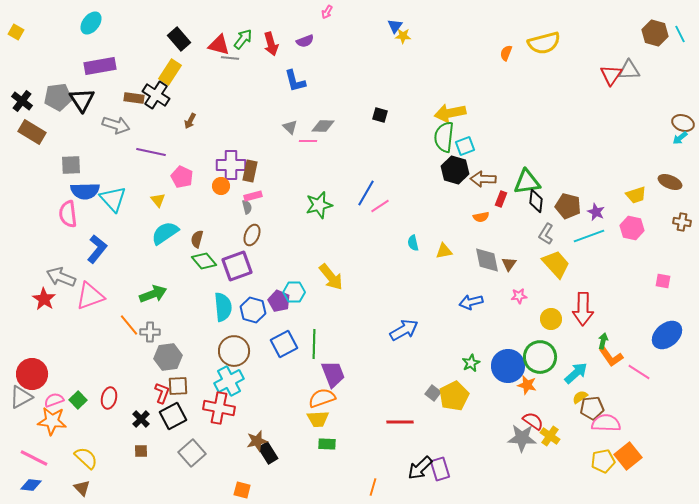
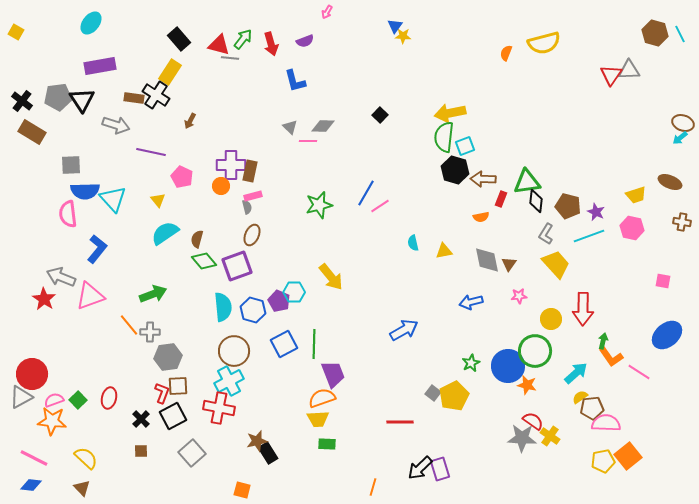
black square at (380, 115): rotated 28 degrees clockwise
green circle at (540, 357): moved 5 px left, 6 px up
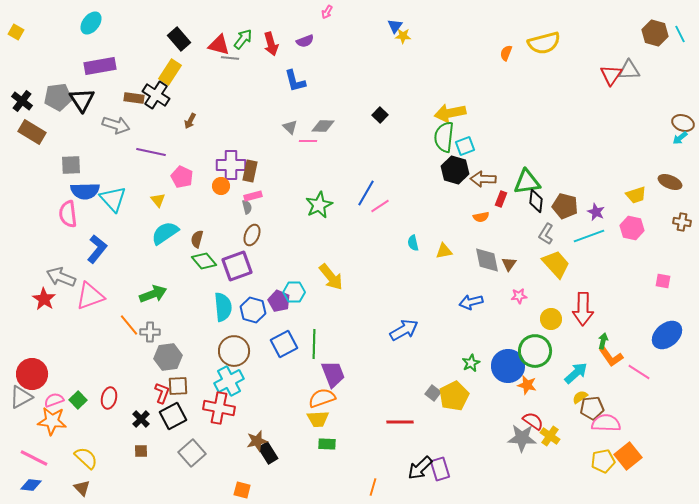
green star at (319, 205): rotated 12 degrees counterclockwise
brown pentagon at (568, 206): moved 3 px left
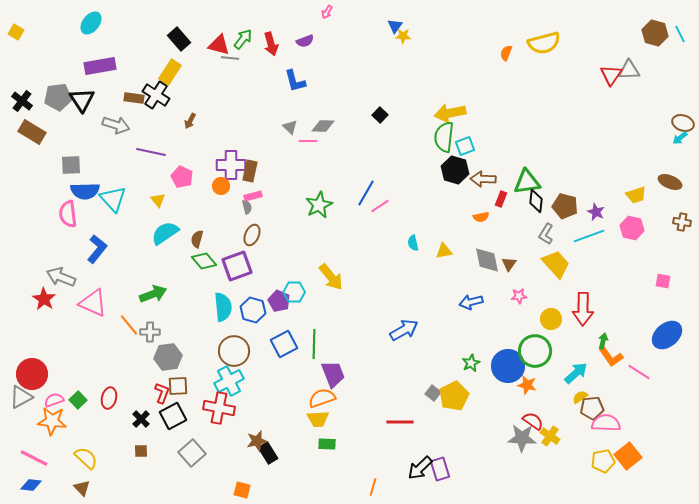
pink triangle at (90, 296): moved 3 px right, 7 px down; rotated 44 degrees clockwise
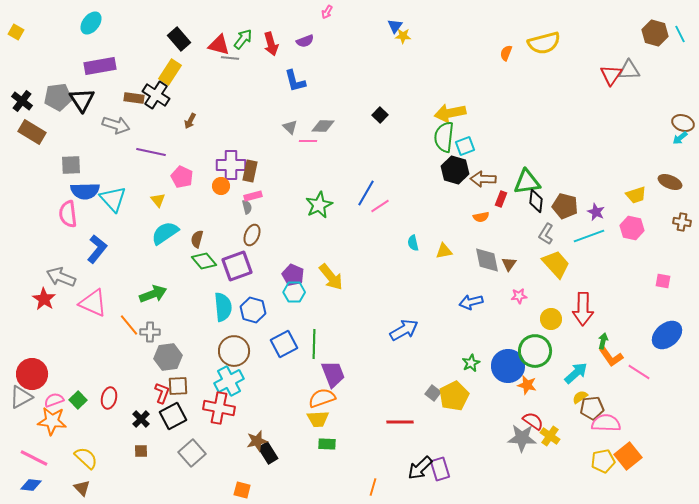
purple pentagon at (279, 301): moved 14 px right, 26 px up
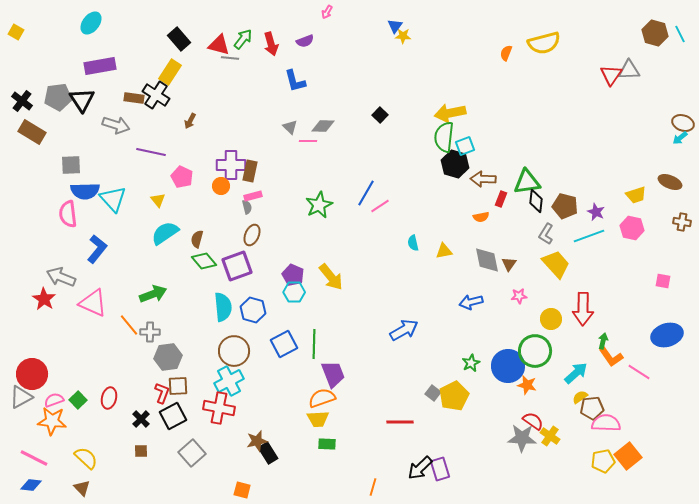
black hexagon at (455, 170): moved 6 px up
blue ellipse at (667, 335): rotated 24 degrees clockwise
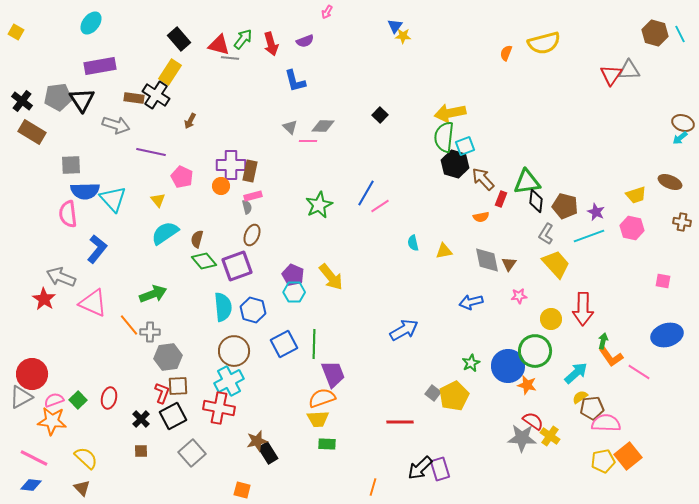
brown arrow at (483, 179): rotated 45 degrees clockwise
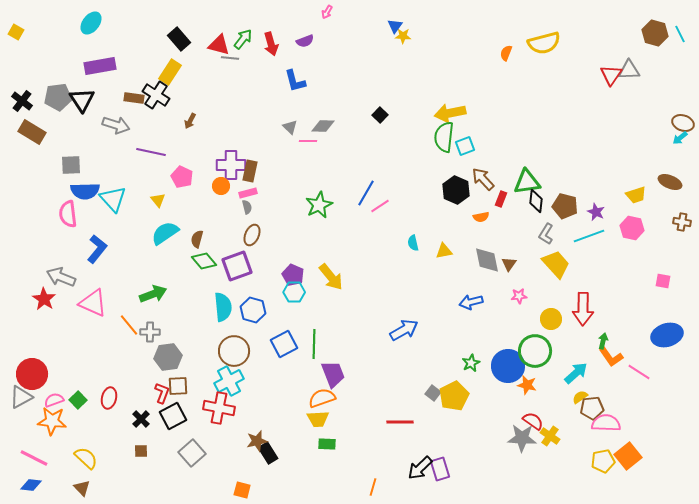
black hexagon at (455, 164): moved 1 px right, 26 px down; rotated 8 degrees clockwise
pink rectangle at (253, 196): moved 5 px left, 3 px up
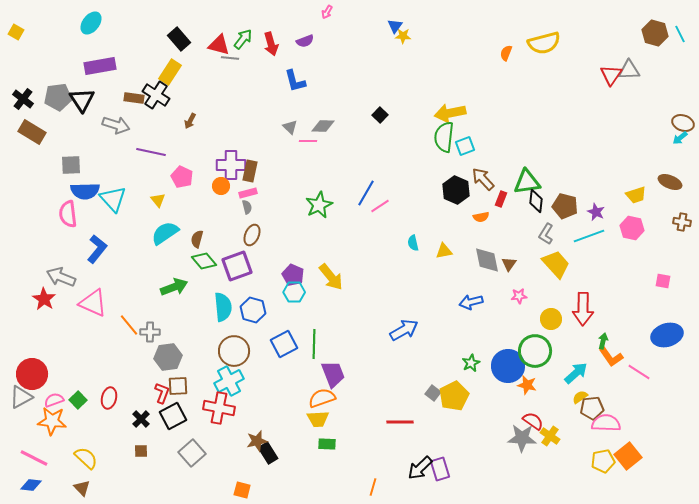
black cross at (22, 101): moved 1 px right, 2 px up
green arrow at (153, 294): moved 21 px right, 7 px up
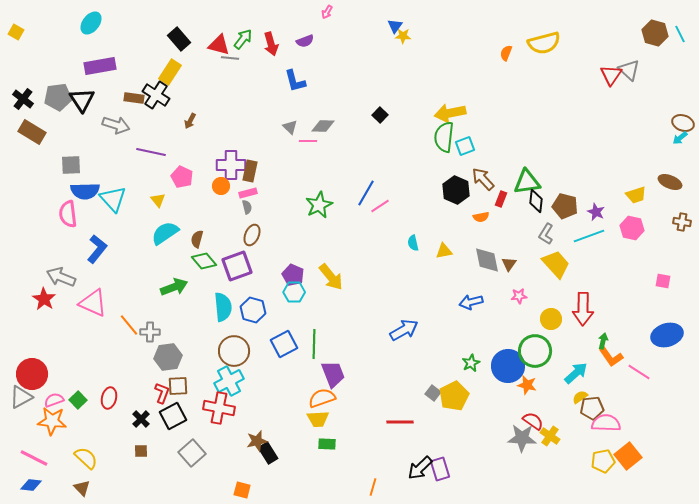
gray triangle at (629, 70): rotated 45 degrees clockwise
